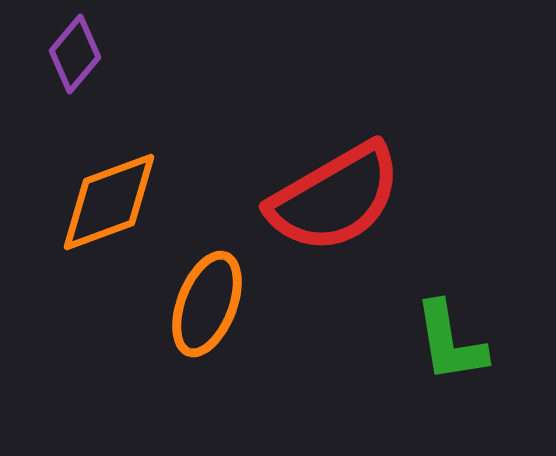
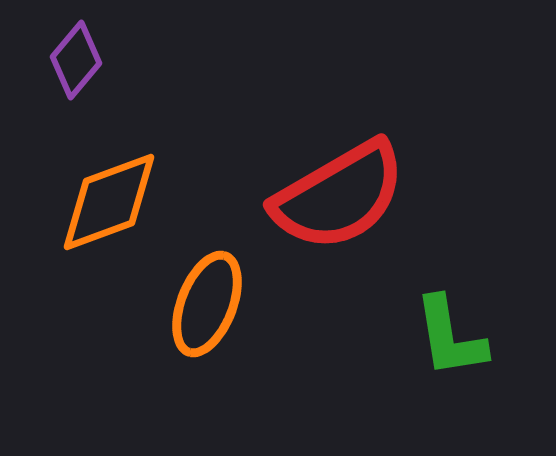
purple diamond: moved 1 px right, 6 px down
red semicircle: moved 4 px right, 2 px up
green L-shape: moved 5 px up
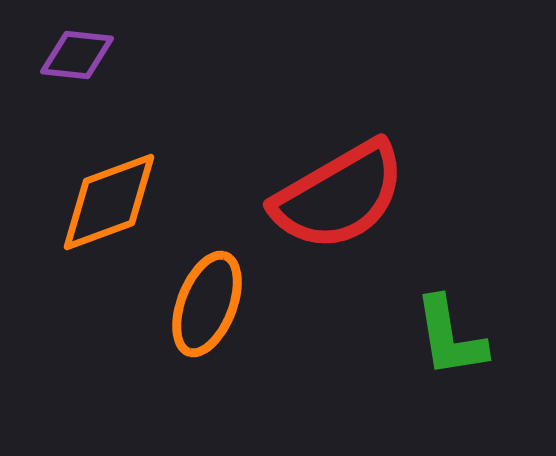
purple diamond: moved 1 px right, 5 px up; rotated 56 degrees clockwise
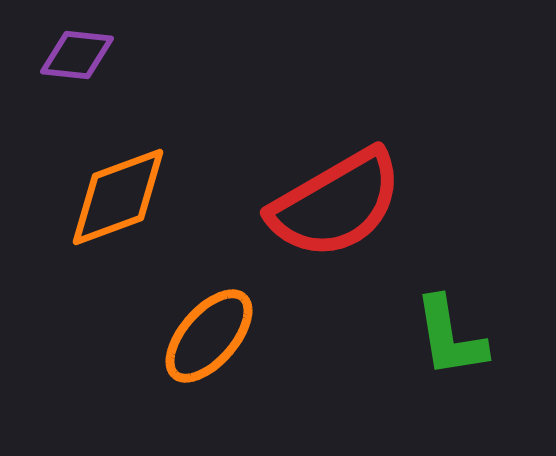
red semicircle: moved 3 px left, 8 px down
orange diamond: moved 9 px right, 5 px up
orange ellipse: moved 2 px right, 32 px down; rotated 20 degrees clockwise
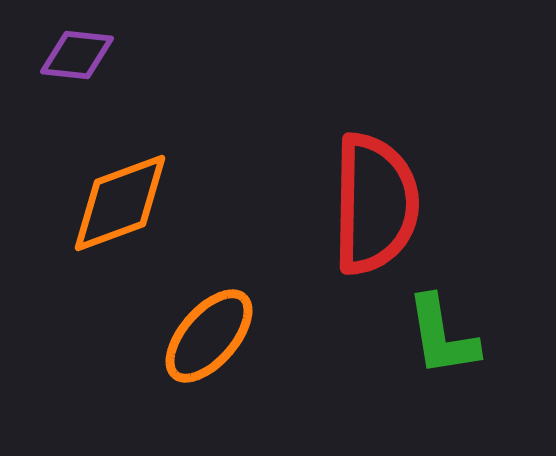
orange diamond: moved 2 px right, 6 px down
red semicircle: moved 39 px right; rotated 59 degrees counterclockwise
green L-shape: moved 8 px left, 1 px up
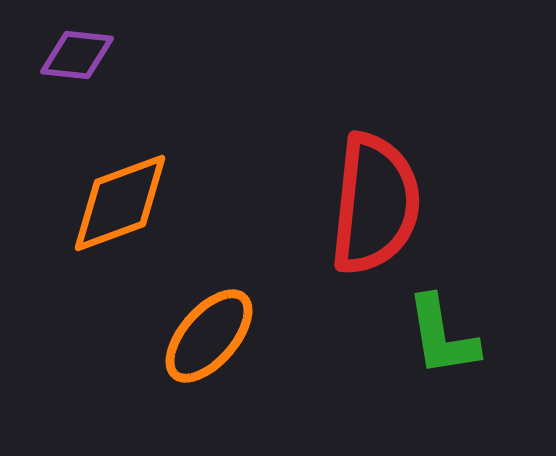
red semicircle: rotated 5 degrees clockwise
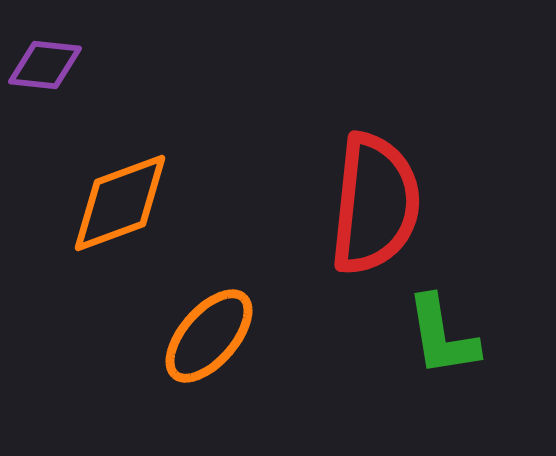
purple diamond: moved 32 px left, 10 px down
